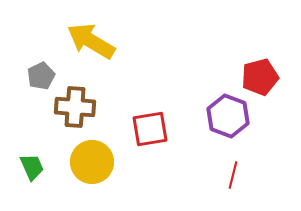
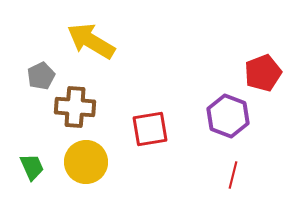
red pentagon: moved 3 px right, 4 px up; rotated 6 degrees counterclockwise
yellow circle: moved 6 px left
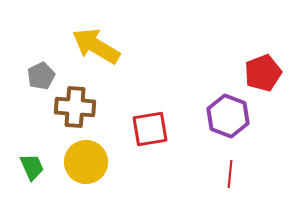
yellow arrow: moved 5 px right, 5 px down
red line: moved 3 px left, 1 px up; rotated 8 degrees counterclockwise
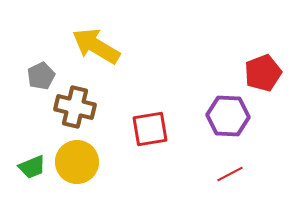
brown cross: rotated 9 degrees clockwise
purple hexagon: rotated 18 degrees counterclockwise
yellow circle: moved 9 px left
green trapezoid: rotated 92 degrees clockwise
red line: rotated 56 degrees clockwise
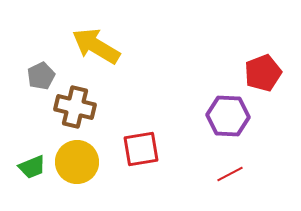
red square: moved 9 px left, 20 px down
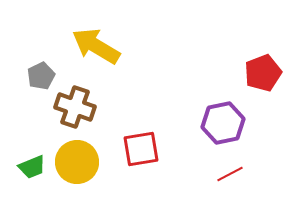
brown cross: rotated 6 degrees clockwise
purple hexagon: moved 5 px left, 7 px down; rotated 15 degrees counterclockwise
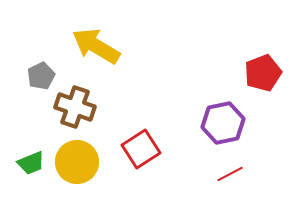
red square: rotated 24 degrees counterclockwise
green trapezoid: moved 1 px left, 4 px up
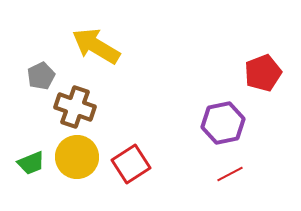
red square: moved 10 px left, 15 px down
yellow circle: moved 5 px up
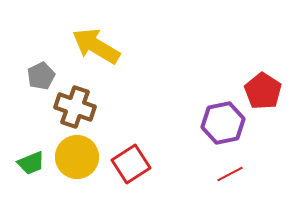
red pentagon: moved 18 px down; rotated 18 degrees counterclockwise
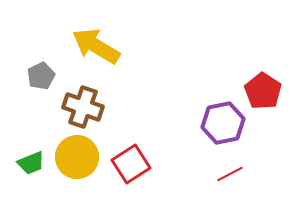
brown cross: moved 8 px right
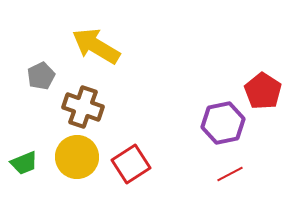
green trapezoid: moved 7 px left
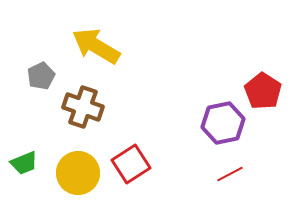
yellow circle: moved 1 px right, 16 px down
